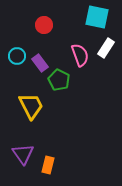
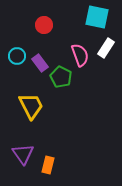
green pentagon: moved 2 px right, 3 px up
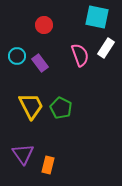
green pentagon: moved 31 px down
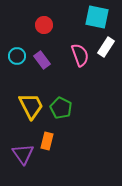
white rectangle: moved 1 px up
purple rectangle: moved 2 px right, 3 px up
orange rectangle: moved 1 px left, 24 px up
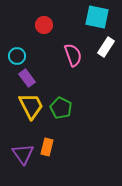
pink semicircle: moved 7 px left
purple rectangle: moved 15 px left, 18 px down
orange rectangle: moved 6 px down
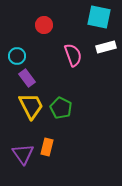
cyan square: moved 2 px right
white rectangle: rotated 42 degrees clockwise
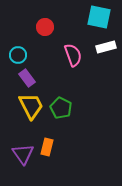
red circle: moved 1 px right, 2 px down
cyan circle: moved 1 px right, 1 px up
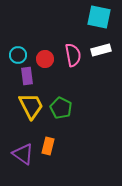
red circle: moved 32 px down
white rectangle: moved 5 px left, 3 px down
pink semicircle: rotated 10 degrees clockwise
purple rectangle: moved 2 px up; rotated 30 degrees clockwise
orange rectangle: moved 1 px right, 1 px up
purple triangle: rotated 20 degrees counterclockwise
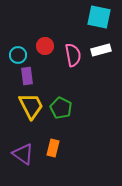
red circle: moved 13 px up
orange rectangle: moved 5 px right, 2 px down
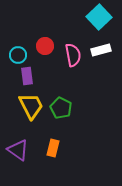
cyan square: rotated 35 degrees clockwise
purple triangle: moved 5 px left, 4 px up
